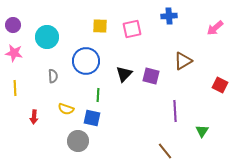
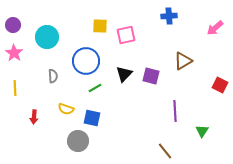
pink square: moved 6 px left, 6 px down
pink star: rotated 24 degrees clockwise
green line: moved 3 px left, 7 px up; rotated 56 degrees clockwise
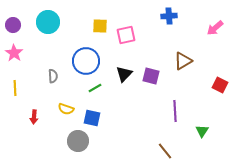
cyan circle: moved 1 px right, 15 px up
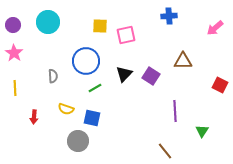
brown triangle: rotated 30 degrees clockwise
purple square: rotated 18 degrees clockwise
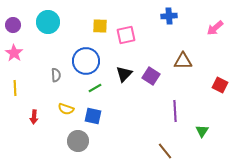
gray semicircle: moved 3 px right, 1 px up
blue square: moved 1 px right, 2 px up
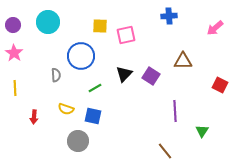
blue circle: moved 5 px left, 5 px up
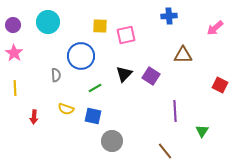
brown triangle: moved 6 px up
gray circle: moved 34 px right
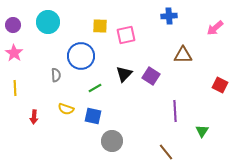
brown line: moved 1 px right, 1 px down
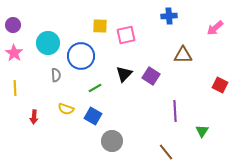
cyan circle: moved 21 px down
blue square: rotated 18 degrees clockwise
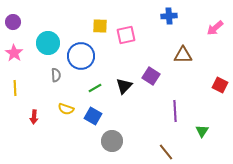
purple circle: moved 3 px up
black triangle: moved 12 px down
